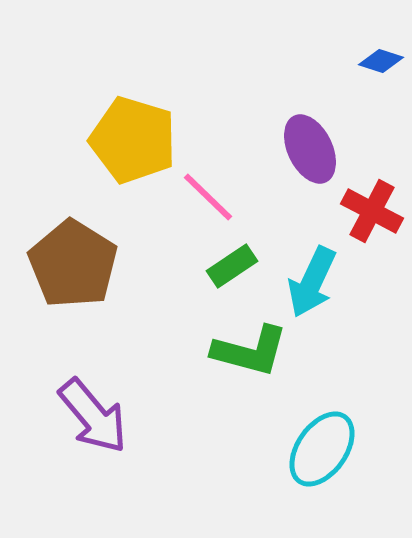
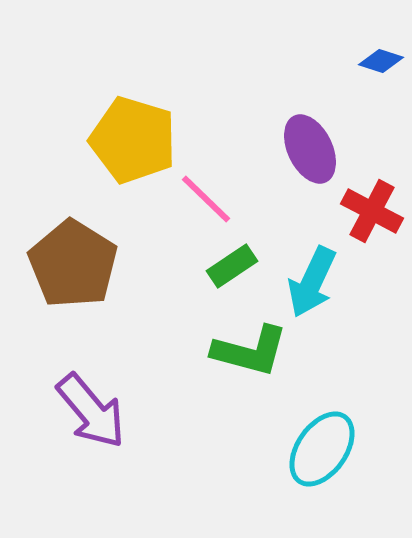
pink line: moved 2 px left, 2 px down
purple arrow: moved 2 px left, 5 px up
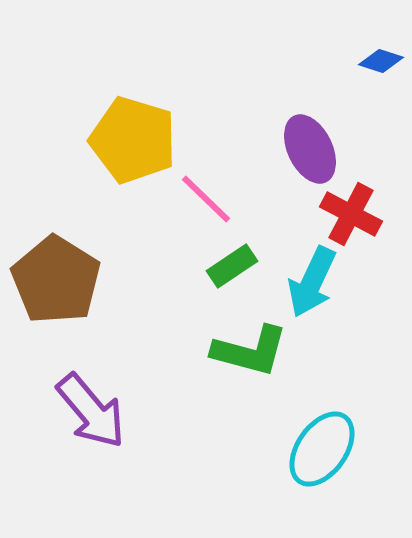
red cross: moved 21 px left, 3 px down
brown pentagon: moved 17 px left, 16 px down
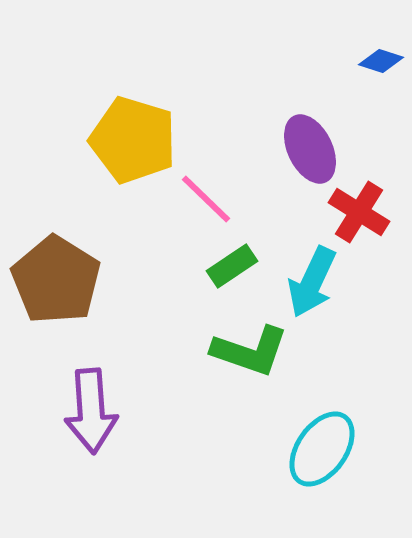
red cross: moved 8 px right, 2 px up; rotated 4 degrees clockwise
green L-shape: rotated 4 degrees clockwise
purple arrow: rotated 36 degrees clockwise
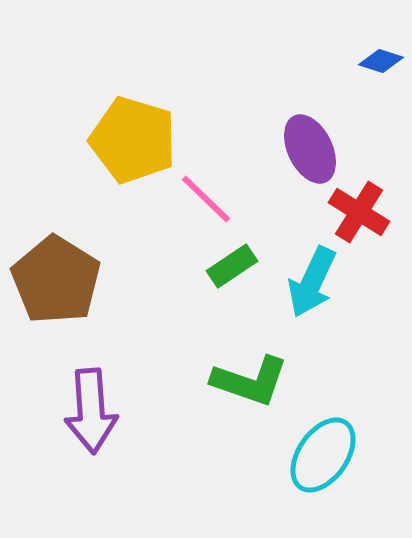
green L-shape: moved 30 px down
cyan ellipse: moved 1 px right, 6 px down
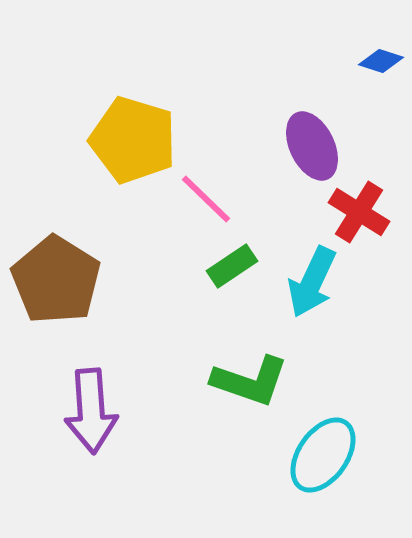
purple ellipse: moved 2 px right, 3 px up
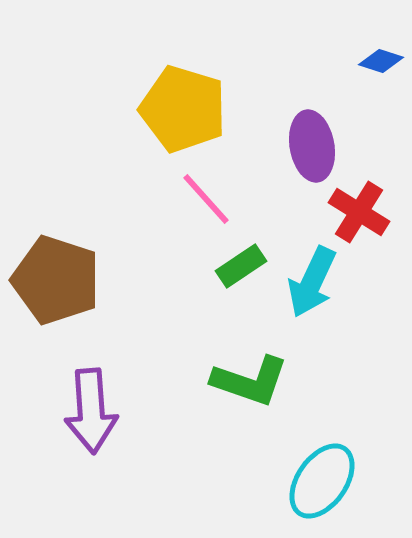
yellow pentagon: moved 50 px right, 31 px up
purple ellipse: rotated 16 degrees clockwise
pink line: rotated 4 degrees clockwise
green rectangle: moved 9 px right
brown pentagon: rotated 14 degrees counterclockwise
cyan ellipse: moved 1 px left, 26 px down
